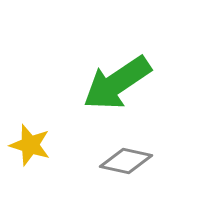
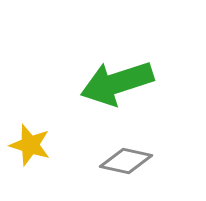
green arrow: rotated 16 degrees clockwise
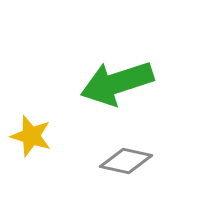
yellow star: moved 1 px right, 9 px up
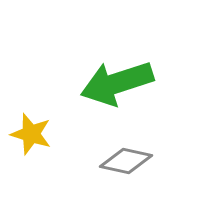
yellow star: moved 2 px up
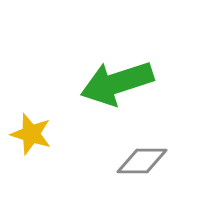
gray diamond: moved 16 px right; rotated 12 degrees counterclockwise
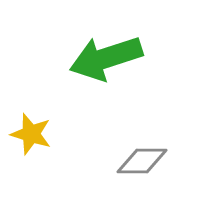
green arrow: moved 11 px left, 25 px up
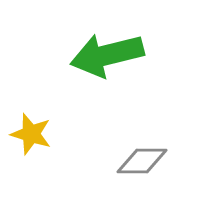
green arrow: moved 1 px right, 3 px up; rotated 4 degrees clockwise
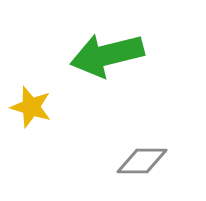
yellow star: moved 27 px up
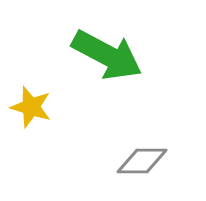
green arrow: rotated 138 degrees counterclockwise
